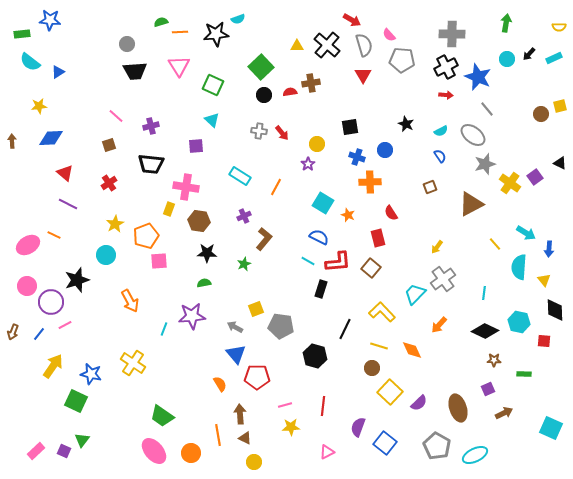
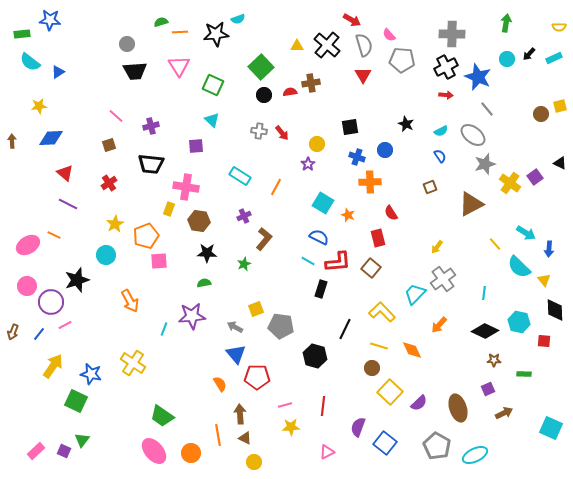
cyan semicircle at (519, 267): rotated 50 degrees counterclockwise
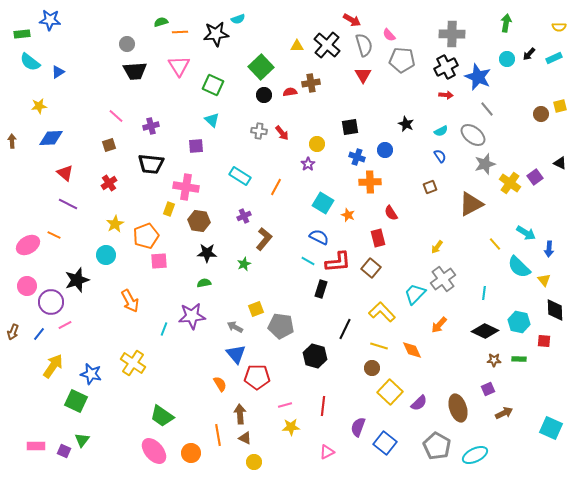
green rectangle at (524, 374): moved 5 px left, 15 px up
pink rectangle at (36, 451): moved 5 px up; rotated 42 degrees clockwise
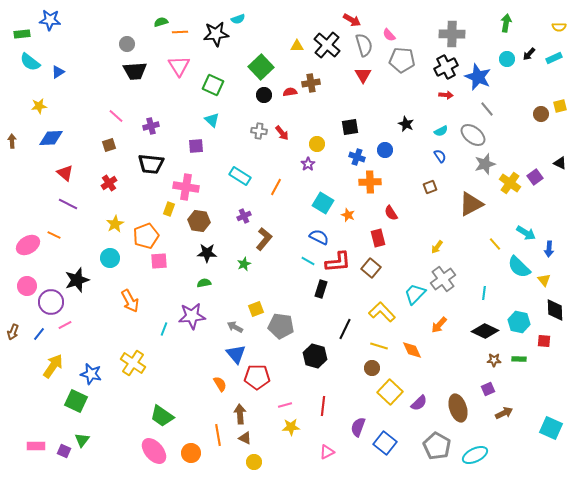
cyan circle at (106, 255): moved 4 px right, 3 px down
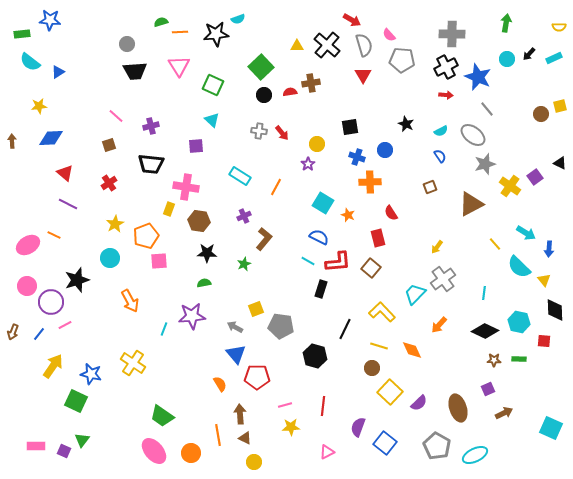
yellow cross at (510, 183): moved 3 px down
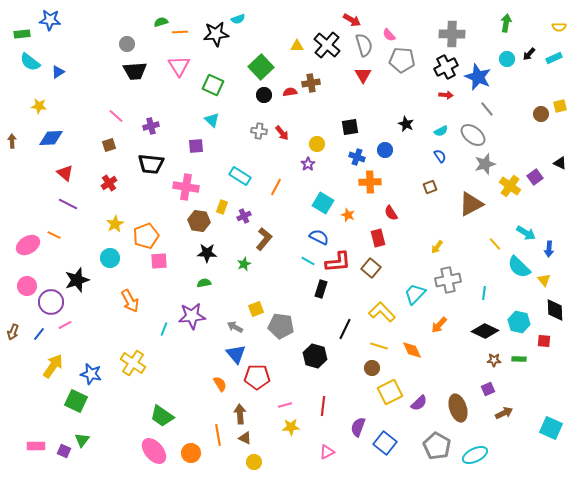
yellow star at (39, 106): rotated 14 degrees clockwise
yellow rectangle at (169, 209): moved 53 px right, 2 px up
gray cross at (443, 279): moved 5 px right, 1 px down; rotated 25 degrees clockwise
yellow square at (390, 392): rotated 20 degrees clockwise
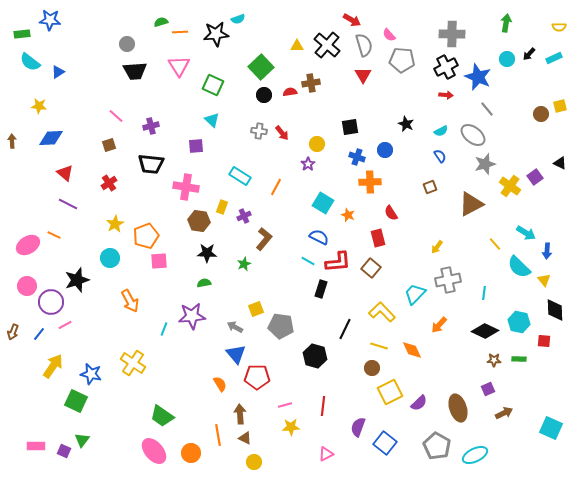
blue arrow at (549, 249): moved 2 px left, 2 px down
pink triangle at (327, 452): moved 1 px left, 2 px down
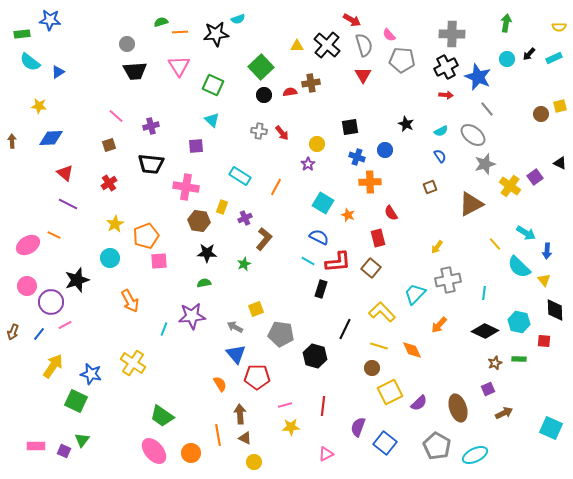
purple cross at (244, 216): moved 1 px right, 2 px down
gray pentagon at (281, 326): moved 8 px down
brown star at (494, 360): moved 1 px right, 3 px down; rotated 24 degrees counterclockwise
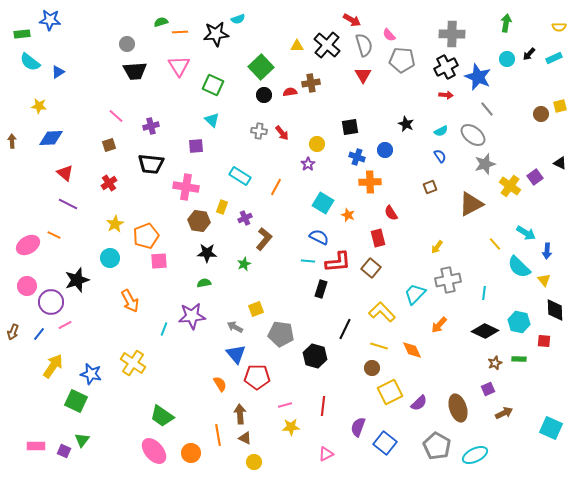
cyan line at (308, 261): rotated 24 degrees counterclockwise
